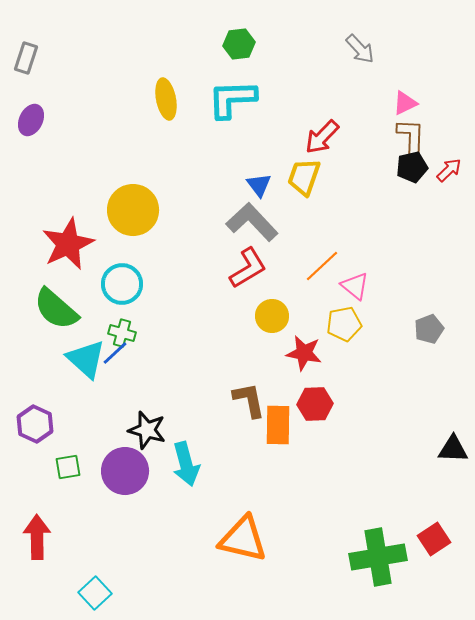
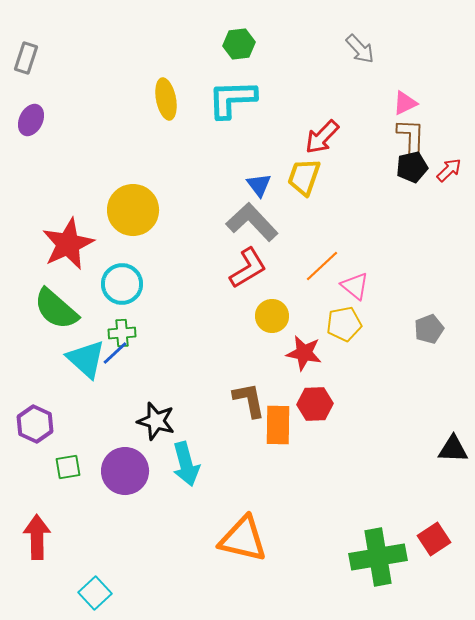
green cross at (122, 333): rotated 20 degrees counterclockwise
black star at (147, 430): moved 9 px right, 9 px up
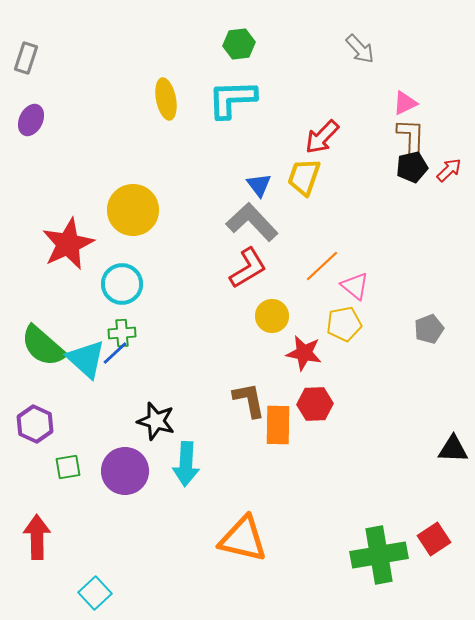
green semicircle at (56, 309): moved 13 px left, 37 px down
cyan arrow at (186, 464): rotated 18 degrees clockwise
green cross at (378, 557): moved 1 px right, 2 px up
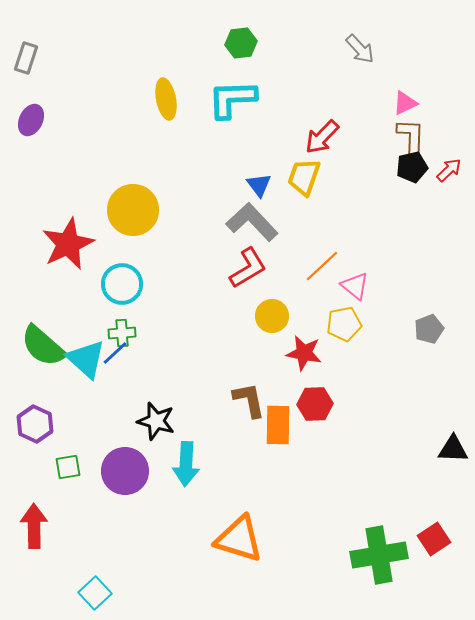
green hexagon at (239, 44): moved 2 px right, 1 px up
red arrow at (37, 537): moved 3 px left, 11 px up
orange triangle at (243, 539): moved 4 px left; rotated 4 degrees clockwise
